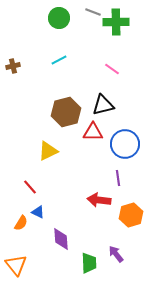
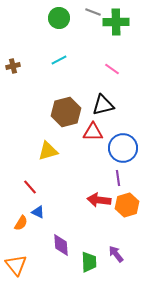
blue circle: moved 2 px left, 4 px down
yellow triangle: rotated 10 degrees clockwise
orange hexagon: moved 4 px left, 10 px up
purple diamond: moved 6 px down
green trapezoid: moved 1 px up
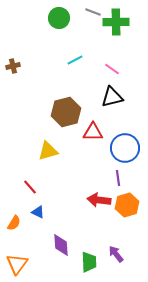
cyan line: moved 16 px right
black triangle: moved 9 px right, 8 px up
blue circle: moved 2 px right
orange semicircle: moved 7 px left
orange triangle: moved 1 px right, 1 px up; rotated 15 degrees clockwise
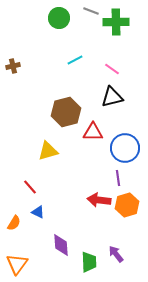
gray line: moved 2 px left, 1 px up
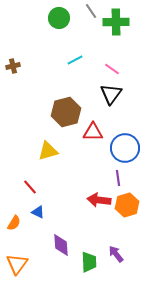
gray line: rotated 35 degrees clockwise
black triangle: moved 1 px left, 3 px up; rotated 40 degrees counterclockwise
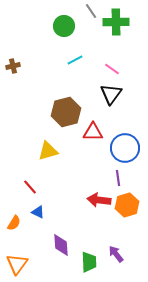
green circle: moved 5 px right, 8 px down
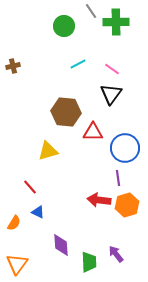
cyan line: moved 3 px right, 4 px down
brown hexagon: rotated 20 degrees clockwise
